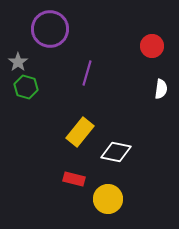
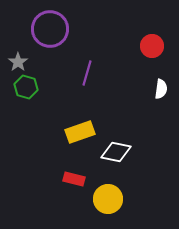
yellow rectangle: rotated 32 degrees clockwise
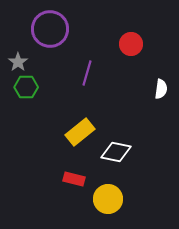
red circle: moved 21 px left, 2 px up
green hexagon: rotated 15 degrees counterclockwise
yellow rectangle: rotated 20 degrees counterclockwise
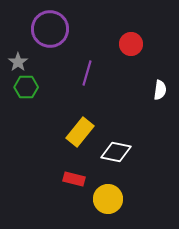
white semicircle: moved 1 px left, 1 px down
yellow rectangle: rotated 12 degrees counterclockwise
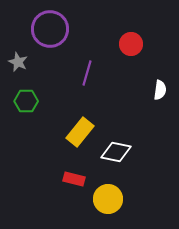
gray star: rotated 12 degrees counterclockwise
green hexagon: moved 14 px down
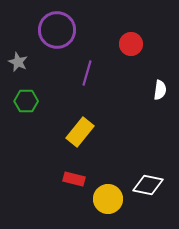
purple circle: moved 7 px right, 1 px down
white diamond: moved 32 px right, 33 px down
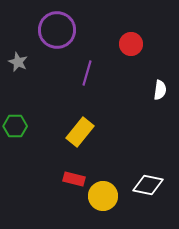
green hexagon: moved 11 px left, 25 px down
yellow circle: moved 5 px left, 3 px up
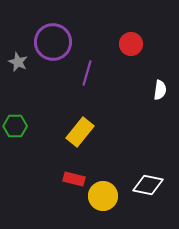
purple circle: moved 4 px left, 12 px down
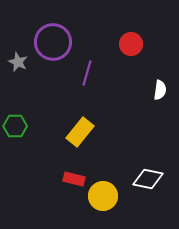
white diamond: moved 6 px up
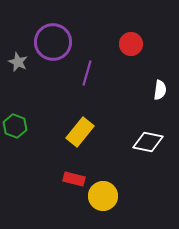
green hexagon: rotated 20 degrees clockwise
white diamond: moved 37 px up
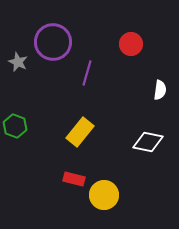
yellow circle: moved 1 px right, 1 px up
